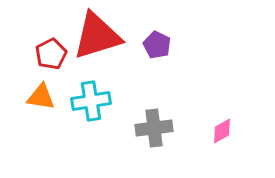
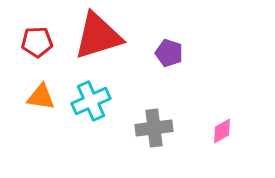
red triangle: moved 1 px right
purple pentagon: moved 12 px right, 8 px down; rotated 8 degrees counterclockwise
red pentagon: moved 14 px left, 12 px up; rotated 24 degrees clockwise
cyan cross: rotated 15 degrees counterclockwise
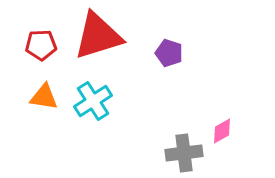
red pentagon: moved 4 px right, 3 px down
orange triangle: moved 3 px right
cyan cross: moved 2 px right; rotated 9 degrees counterclockwise
gray cross: moved 30 px right, 25 px down
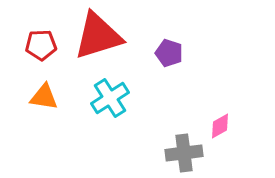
cyan cross: moved 17 px right, 3 px up
pink diamond: moved 2 px left, 5 px up
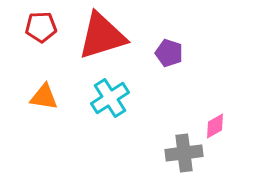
red triangle: moved 4 px right
red pentagon: moved 18 px up
pink diamond: moved 5 px left
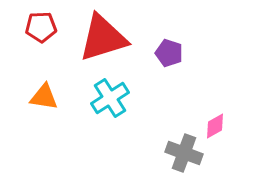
red triangle: moved 1 px right, 2 px down
gray cross: rotated 27 degrees clockwise
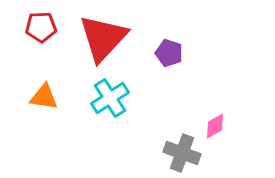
red triangle: rotated 30 degrees counterclockwise
gray cross: moved 2 px left
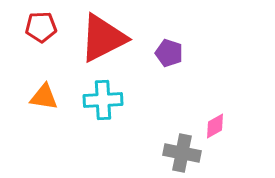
red triangle: rotated 20 degrees clockwise
cyan cross: moved 7 px left, 2 px down; rotated 30 degrees clockwise
gray cross: rotated 9 degrees counterclockwise
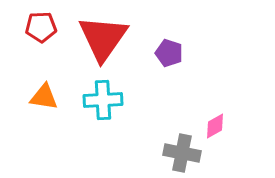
red triangle: rotated 28 degrees counterclockwise
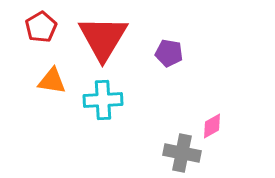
red pentagon: rotated 28 degrees counterclockwise
red triangle: rotated 4 degrees counterclockwise
purple pentagon: rotated 8 degrees counterclockwise
orange triangle: moved 8 px right, 16 px up
pink diamond: moved 3 px left
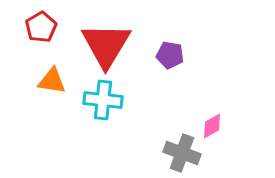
red triangle: moved 3 px right, 7 px down
purple pentagon: moved 1 px right, 2 px down
cyan cross: rotated 9 degrees clockwise
gray cross: rotated 9 degrees clockwise
